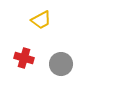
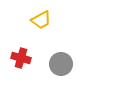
red cross: moved 3 px left
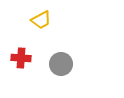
red cross: rotated 12 degrees counterclockwise
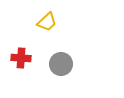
yellow trapezoid: moved 6 px right, 2 px down; rotated 15 degrees counterclockwise
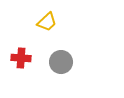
gray circle: moved 2 px up
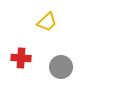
gray circle: moved 5 px down
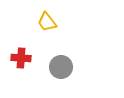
yellow trapezoid: rotated 95 degrees clockwise
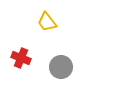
red cross: rotated 18 degrees clockwise
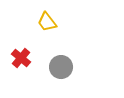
red cross: rotated 18 degrees clockwise
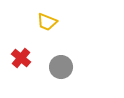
yellow trapezoid: rotated 30 degrees counterclockwise
